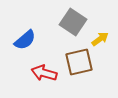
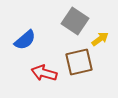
gray square: moved 2 px right, 1 px up
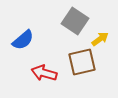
blue semicircle: moved 2 px left
brown square: moved 3 px right
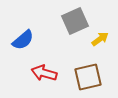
gray square: rotated 32 degrees clockwise
brown square: moved 6 px right, 15 px down
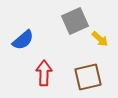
yellow arrow: rotated 78 degrees clockwise
red arrow: rotated 75 degrees clockwise
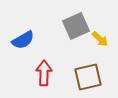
gray square: moved 1 px right, 5 px down
blue semicircle: rotated 10 degrees clockwise
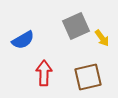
yellow arrow: moved 2 px right, 1 px up; rotated 12 degrees clockwise
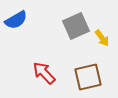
blue semicircle: moved 7 px left, 20 px up
red arrow: rotated 45 degrees counterclockwise
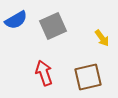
gray square: moved 23 px left
red arrow: rotated 25 degrees clockwise
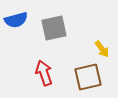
blue semicircle: rotated 15 degrees clockwise
gray square: moved 1 px right, 2 px down; rotated 12 degrees clockwise
yellow arrow: moved 11 px down
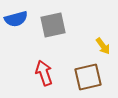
blue semicircle: moved 1 px up
gray square: moved 1 px left, 3 px up
yellow arrow: moved 1 px right, 3 px up
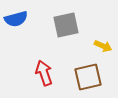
gray square: moved 13 px right
yellow arrow: rotated 30 degrees counterclockwise
